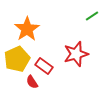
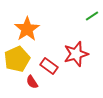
red rectangle: moved 5 px right
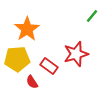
green line: rotated 16 degrees counterclockwise
yellow pentagon: rotated 20 degrees clockwise
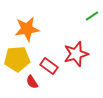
green line: rotated 16 degrees clockwise
orange star: rotated 25 degrees clockwise
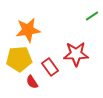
orange star: moved 1 px right, 1 px down
red star: rotated 15 degrees clockwise
yellow pentagon: moved 2 px right
red rectangle: moved 1 px right, 1 px down; rotated 18 degrees clockwise
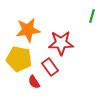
green line: rotated 40 degrees counterclockwise
red star: moved 15 px left, 11 px up
yellow pentagon: rotated 15 degrees clockwise
red semicircle: moved 2 px right
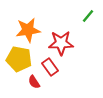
green line: moved 4 px left; rotated 24 degrees clockwise
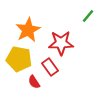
orange star: rotated 20 degrees counterclockwise
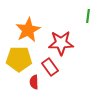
green line: rotated 32 degrees counterclockwise
yellow pentagon: rotated 10 degrees counterclockwise
red semicircle: rotated 32 degrees clockwise
